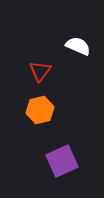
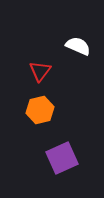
purple square: moved 3 px up
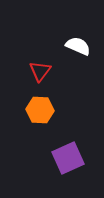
orange hexagon: rotated 16 degrees clockwise
purple square: moved 6 px right
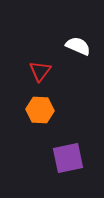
purple square: rotated 12 degrees clockwise
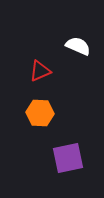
red triangle: rotated 30 degrees clockwise
orange hexagon: moved 3 px down
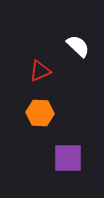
white semicircle: rotated 20 degrees clockwise
purple square: rotated 12 degrees clockwise
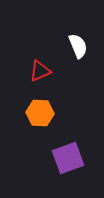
white semicircle: rotated 25 degrees clockwise
purple square: rotated 20 degrees counterclockwise
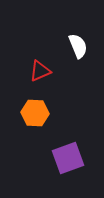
orange hexagon: moved 5 px left
